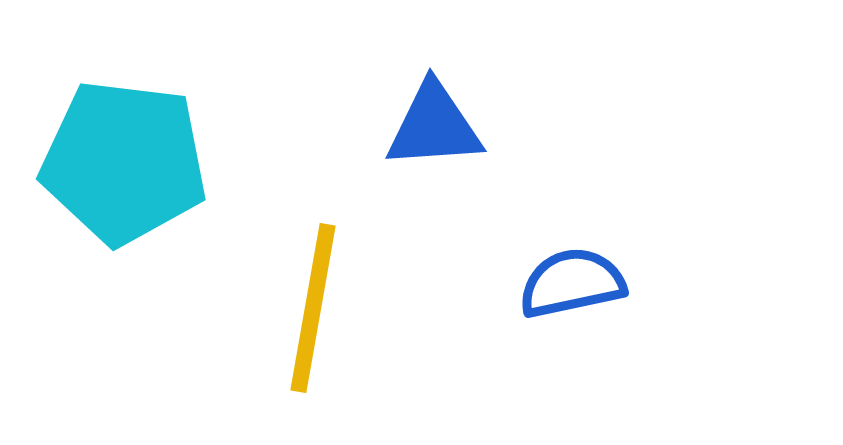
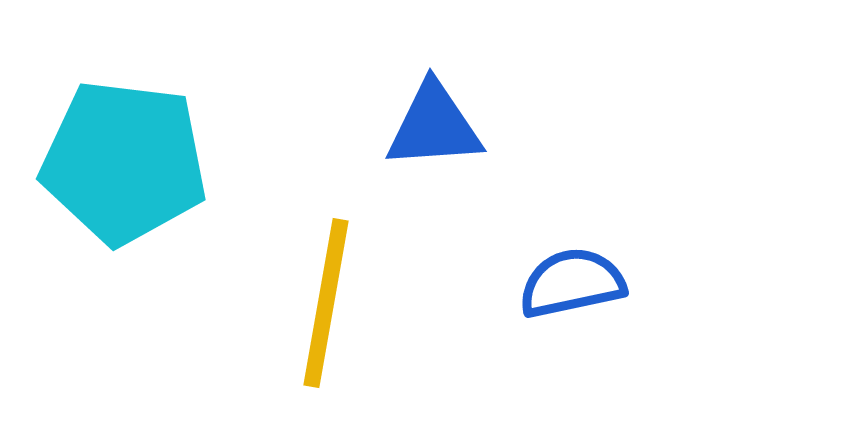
yellow line: moved 13 px right, 5 px up
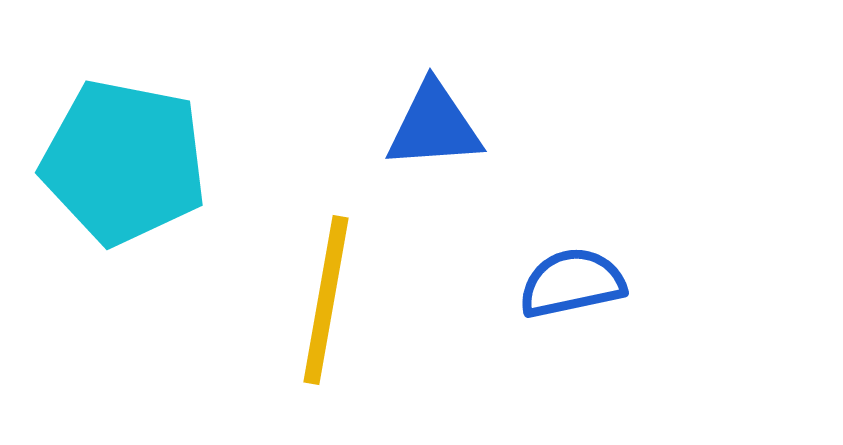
cyan pentagon: rotated 4 degrees clockwise
yellow line: moved 3 px up
